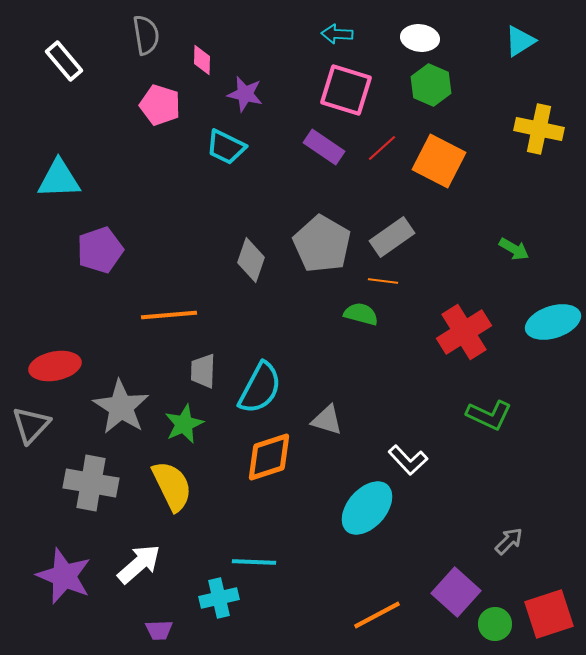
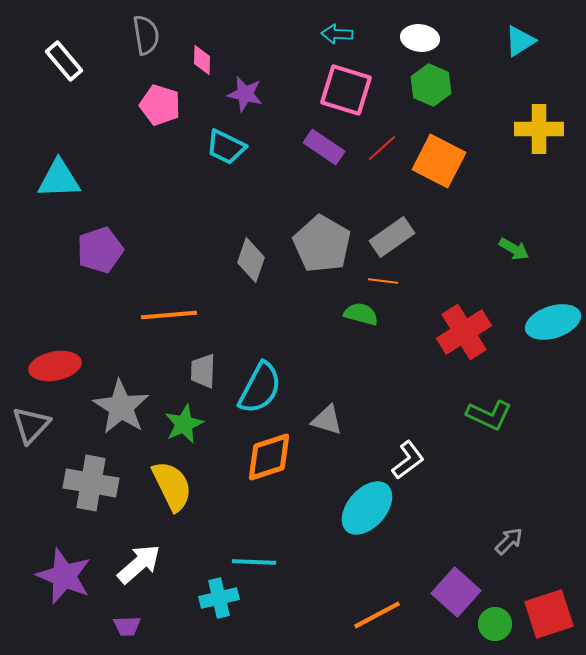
yellow cross at (539, 129): rotated 12 degrees counterclockwise
white L-shape at (408, 460): rotated 84 degrees counterclockwise
purple trapezoid at (159, 630): moved 32 px left, 4 px up
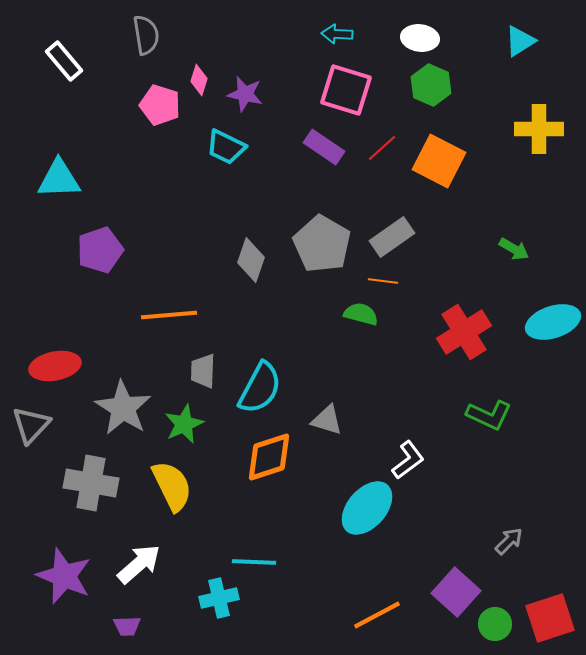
pink diamond at (202, 60): moved 3 px left, 20 px down; rotated 16 degrees clockwise
gray star at (121, 407): moved 2 px right, 1 px down
red square at (549, 614): moved 1 px right, 4 px down
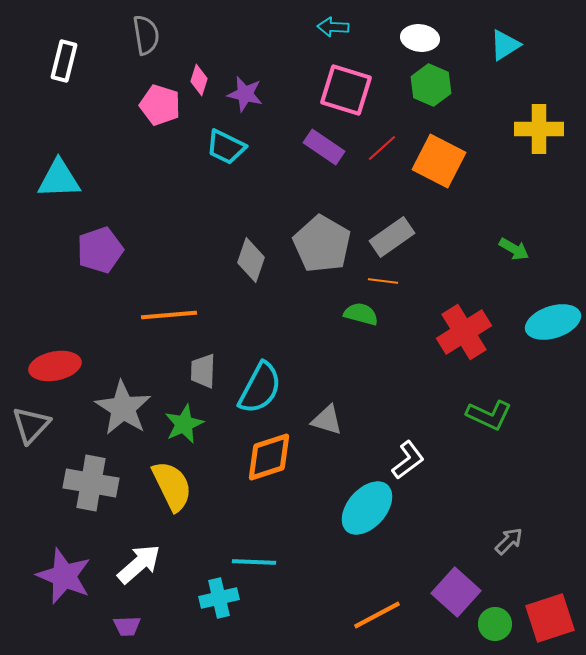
cyan arrow at (337, 34): moved 4 px left, 7 px up
cyan triangle at (520, 41): moved 15 px left, 4 px down
white rectangle at (64, 61): rotated 54 degrees clockwise
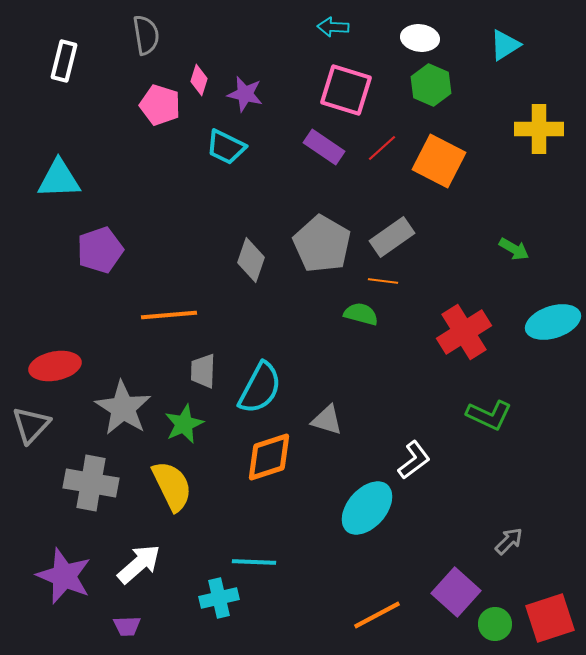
white L-shape at (408, 460): moved 6 px right
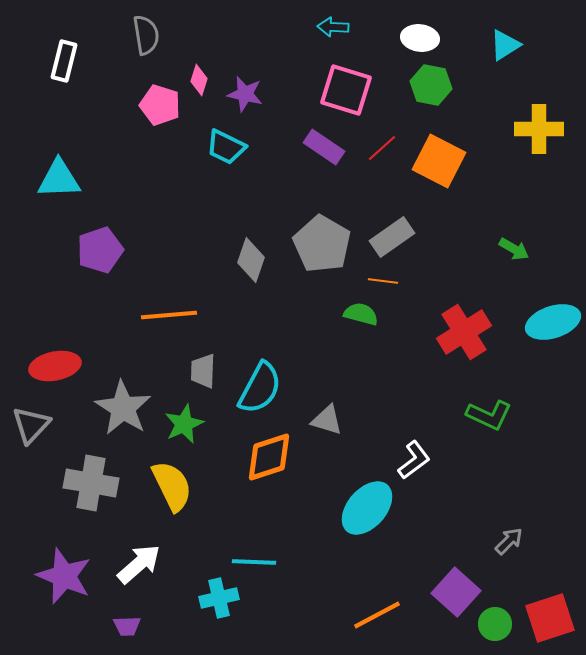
green hexagon at (431, 85): rotated 12 degrees counterclockwise
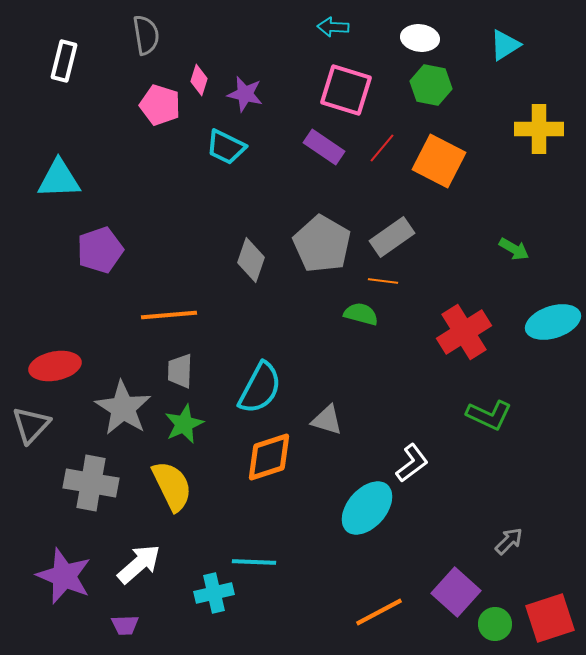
red line at (382, 148): rotated 8 degrees counterclockwise
gray trapezoid at (203, 371): moved 23 px left
white L-shape at (414, 460): moved 2 px left, 3 px down
cyan cross at (219, 598): moved 5 px left, 5 px up
orange line at (377, 615): moved 2 px right, 3 px up
purple trapezoid at (127, 626): moved 2 px left, 1 px up
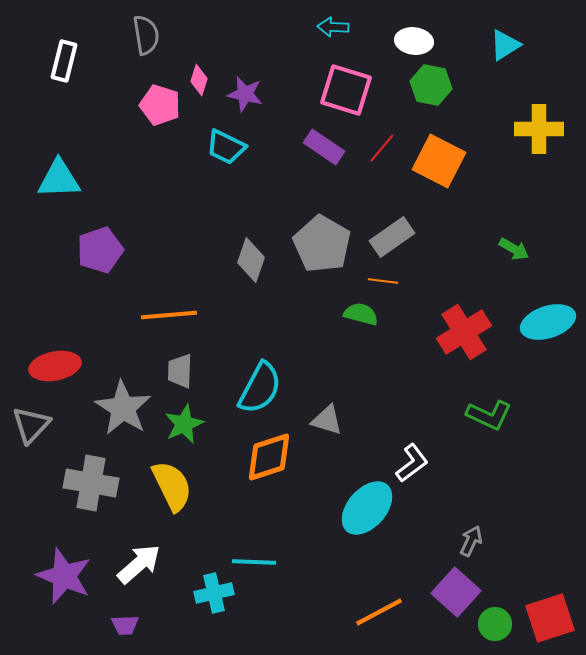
white ellipse at (420, 38): moved 6 px left, 3 px down
cyan ellipse at (553, 322): moved 5 px left
gray arrow at (509, 541): moved 38 px left; rotated 20 degrees counterclockwise
